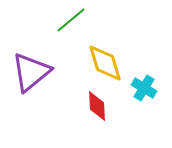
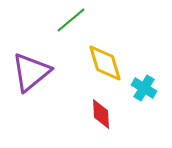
red diamond: moved 4 px right, 8 px down
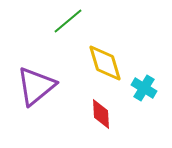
green line: moved 3 px left, 1 px down
purple triangle: moved 5 px right, 14 px down
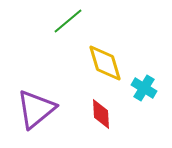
purple triangle: moved 23 px down
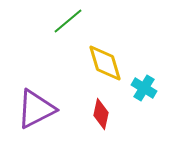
purple triangle: rotated 12 degrees clockwise
red diamond: rotated 16 degrees clockwise
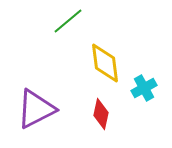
yellow diamond: rotated 9 degrees clockwise
cyan cross: rotated 30 degrees clockwise
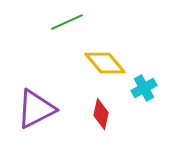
green line: moved 1 px left, 1 px down; rotated 16 degrees clockwise
yellow diamond: rotated 33 degrees counterclockwise
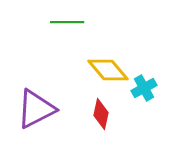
green line: rotated 24 degrees clockwise
yellow diamond: moved 3 px right, 7 px down
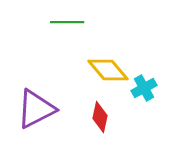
red diamond: moved 1 px left, 3 px down
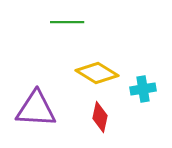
yellow diamond: moved 11 px left, 3 px down; rotated 18 degrees counterclockwise
cyan cross: moved 1 px left, 1 px down; rotated 20 degrees clockwise
purple triangle: rotated 30 degrees clockwise
